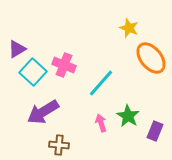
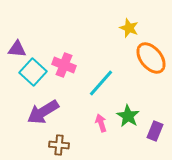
purple triangle: rotated 36 degrees clockwise
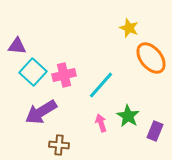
purple triangle: moved 3 px up
pink cross: moved 10 px down; rotated 35 degrees counterclockwise
cyan line: moved 2 px down
purple arrow: moved 2 px left
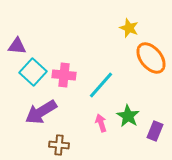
pink cross: rotated 20 degrees clockwise
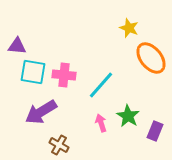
cyan square: rotated 32 degrees counterclockwise
brown cross: rotated 24 degrees clockwise
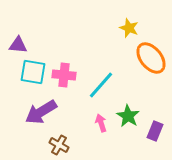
purple triangle: moved 1 px right, 1 px up
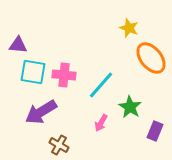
green star: moved 2 px right, 9 px up
pink arrow: rotated 132 degrees counterclockwise
